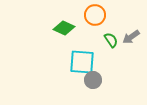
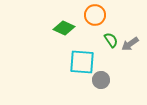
gray arrow: moved 1 px left, 7 px down
gray circle: moved 8 px right
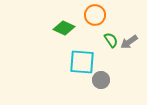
gray arrow: moved 1 px left, 2 px up
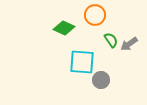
gray arrow: moved 2 px down
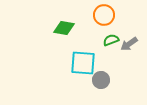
orange circle: moved 9 px right
green diamond: rotated 15 degrees counterclockwise
green semicircle: rotated 77 degrees counterclockwise
cyan square: moved 1 px right, 1 px down
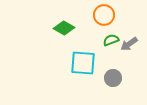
green diamond: rotated 20 degrees clockwise
gray circle: moved 12 px right, 2 px up
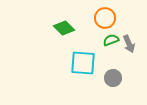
orange circle: moved 1 px right, 3 px down
green diamond: rotated 15 degrees clockwise
gray arrow: rotated 78 degrees counterclockwise
